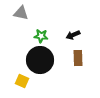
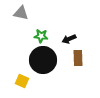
black arrow: moved 4 px left, 4 px down
black circle: moved 3 px right
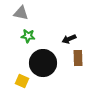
green star: moved 13 px left
black circle: moved 3 px down
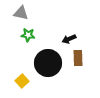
green star: moved 1 px up
black circle: moved 5 px right
yellow square: rotated 24 degrees clockwise
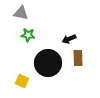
yellow square: rotated 24 degrees counterclockwise
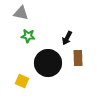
green star: moved 1 px down
black arrow: moved 2 px left, 1 px up; rotated 40 degrees counterclockwise
